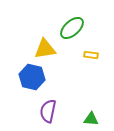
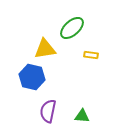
green triangle: moved 9 px left, 3 px up
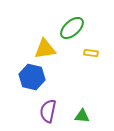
yellow rectangle: moved 2 px up
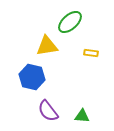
green ellipse: moved 2 px left, 6 px up
yellow triangle: moved 2 px right, 3 px up
purple semicircle: rotated 50 degrees counterclockwise
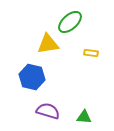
yellow triangle: moved 1 px right, 2 px up
purple semicircle: rotated 145 degrees clockwise
green triangle: moved 2 px right, 1 px down
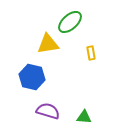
yellow rectangle: rotated 72 degrees clockwise
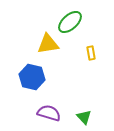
purple semicircle: moved 1 px right, 2 px down
green triangle: rotated 42 degrees clockwise
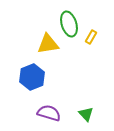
green ellipse: moved 1 px left, 2 px down; rotated 65 degrees counterclockwise
yellow rectangle: moved 16 px up; rotated 40 degrees clockwise
blue hexagon: rotated 25 degrees clockwise
green triangle: moved 2 px right, 3 px up
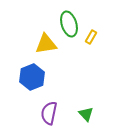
yellow triangle: moved 2 px left
purple semicircle: rotated 95 degrees counterclockwise
